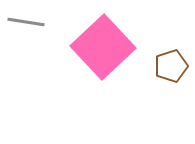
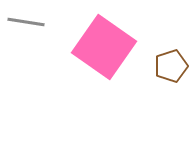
pink square: moved 1 px right; rotated 12 degrees counterclockwise
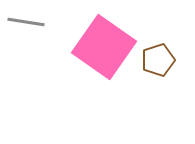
brown pentagon: moved 13 px left, 6 px up
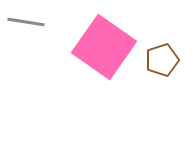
brown pentagon: moved 4 px right
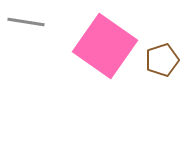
pink square: moved 1 px right, 1 px up
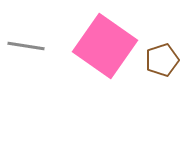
gray line: moved 24 px down
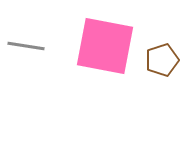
pink square: rotated 24 degrees counterclockwise
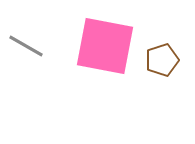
gray line: rotated 21 degrees clockwise
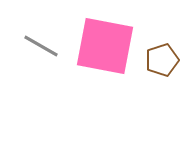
gray line: moved 15 px right
